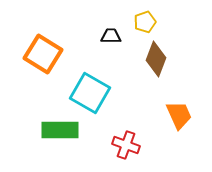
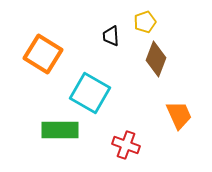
black trapezoid: rotated 95 degrees counterclockwise
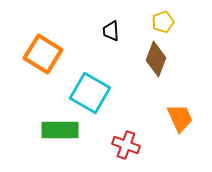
yellow pentagon: moved 18 px right
black trapezoid: moved 5 px up
orange trapezoid: moved 1 px right, 3 px down
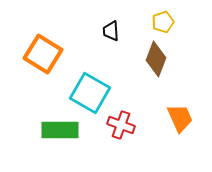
red cross: moved 5 px left, 20 px up
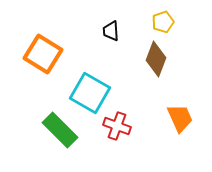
red cross: moved 4 px left, 1 px down
green rectangle: rotated 45 degrees clockwise
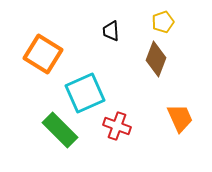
cyan square: moved 5 px left; rotated 36 degrees clockwise
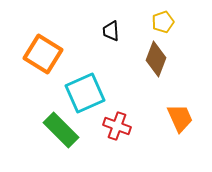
green rectangle: moved 1 px right
